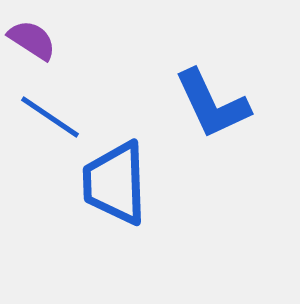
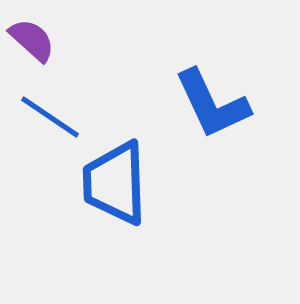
purple semicircle: rotated 9 degrees clockwise
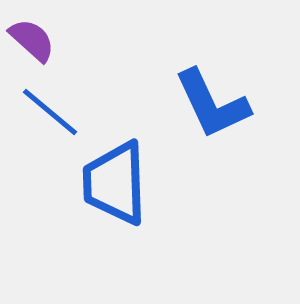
blue line: moved 5 px up; rotated 6 degrees clockwise
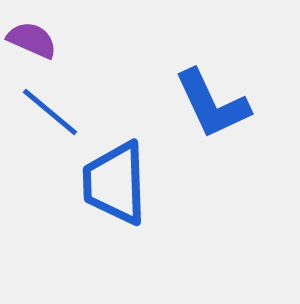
purple semicircle: rotated 18 degrees counterclockwise
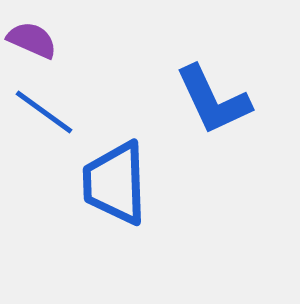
blue L-shape: moved 1 px right, 4 px up
blue line: moved 6 px left; rotated 4 degrees counterclockwise
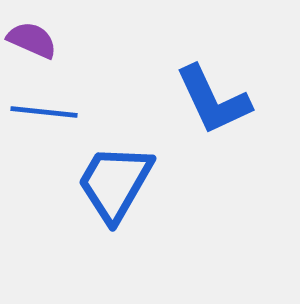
blue line: rotated 30 degrees counterclockwise
blue trapezoid: rotated 32 degrees clockwise
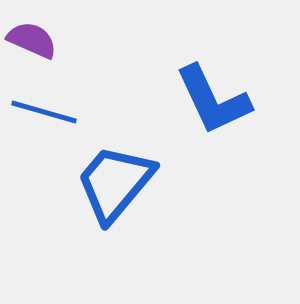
blue line: rotated 10 degrees clockwise
blue trapezoid: rotated 10 degrees clockwise
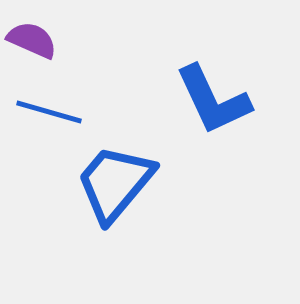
blue line: moved 5 px right
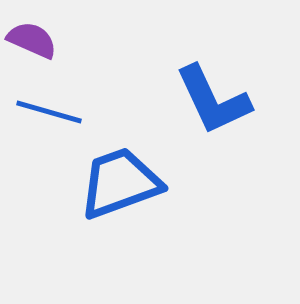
blue trapezoid: moved 5 px right; rotated 30 degrees clockwise
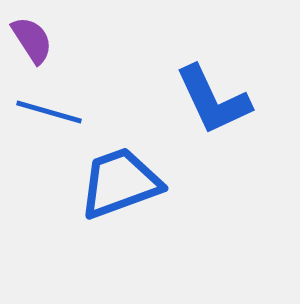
purple semicircle: rotated 33 degrees clockwise
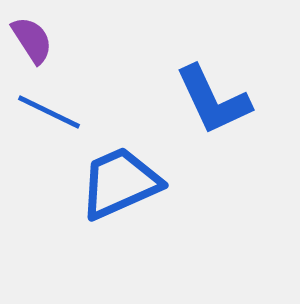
blue line: rotated 10 degrees clockwise
blue trapezoid: rotated 4 degrees counterclockwise
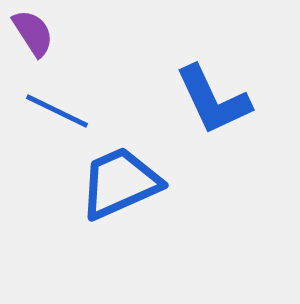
purple semicircle: moved 1 px right, 7 px up
blue line: moved 8 px right, 1 px up
